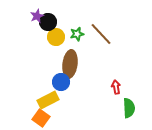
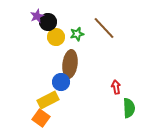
brown line: moved 3 px right, 6 px up
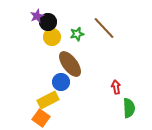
yellow circle: moved 4 px left
brown ellipse: rotated 44 degrees counterclockwise
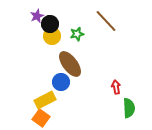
black circle: moved 2 px right, 2 px down
brown line: moved 2 px right, 7 px up
yellow circle: moved 1 px up
yellow rectangle: moved 3 px left
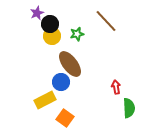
purple star: moved 3 px up
orange square: moved 24 px right
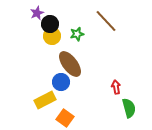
green semicircle: rotated 12 degrees counterclockwise
